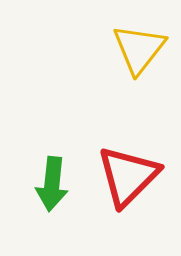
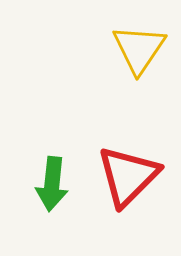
yellow triangle: rotated 4 degrees counterclockwise
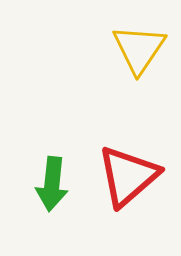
red triangle: rotated 4 degrees clockwise
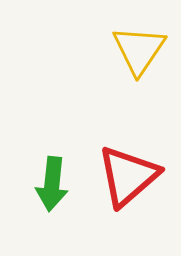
yellow triangle: moved 1 px down
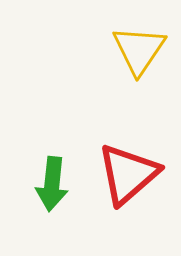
red triangle: moved 2 px up
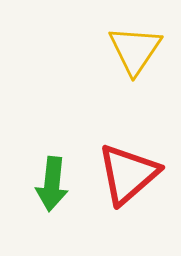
yellow triangle: moved 4 px left
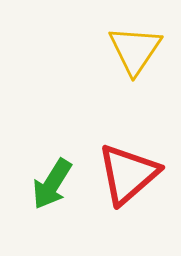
green arrow: rotated 26 degrees clockwise
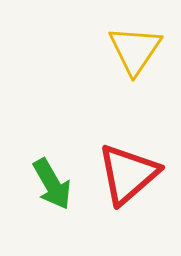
green arrow: rotated 62 degrees counterclockwise
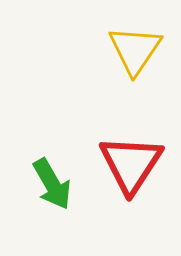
red triangle: moved 3 px right, 10 px up; rotated 16 degrees counterclockwise
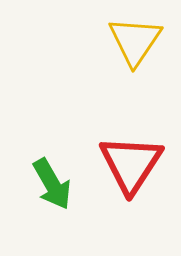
yellow triangle: moved 9 px up
